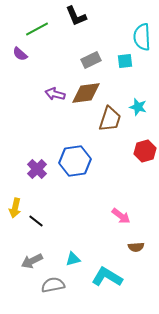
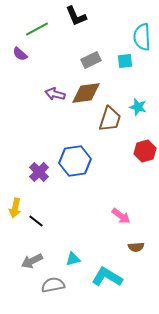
purple cross: moved 2 px right, 3 px down
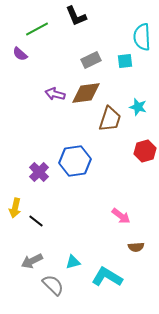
cyan triangle: moved 3 px down
gray semicircle: rotated 55 degrees clockwise
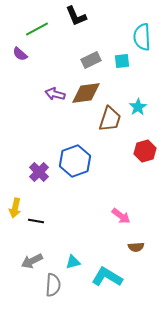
cyan square: moved 3 px left
cyan star: rotated 24 degrees clockwise
blue hexagon: rotated 12 degrees counterclockwise
black line: rotated 28 degrees counterclockwise
gray semicircle: rotated 50 degrees clockwise
